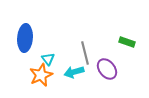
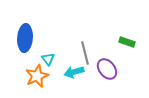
orange star: moved 4 px left, 1 px down
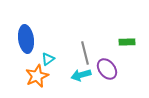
blue ellipse: moved 1 px right, 1 px down; rotated 12 degrees counterclockwise
green rectangle: rotated 21 degrees counterclockwise
cyan triangle: rotated 32 degrees clockwise
cyan arrow: moved 7 px right, 3 px down
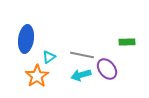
blue ellipse: rotated 16 degrees clockwise
gray line: moved 3 px left, 2 px down; rotated 65 degrees counterclockwise
cyan triangle: moved 1 px right, 2 px up
orange star: rotated 10 degrees counterclockwise
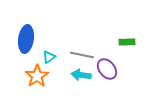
cyan arrow: rotated 24 degrees clockwise
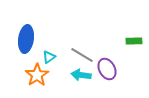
green rectangle: moved 7 px right, 1 px up
gray line: rotated 20 degrees clockwise
purple ellipse: rotated 10 degrees clockwise
orange star: moved 1 px up
